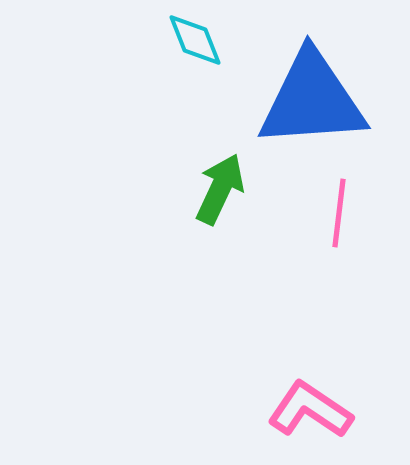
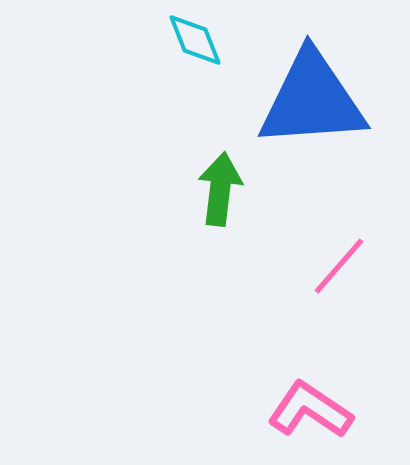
green arrow: rotated 18 degrees counterclockwise
pink line: moved 53 px down; rotated 34 degrees clockwise
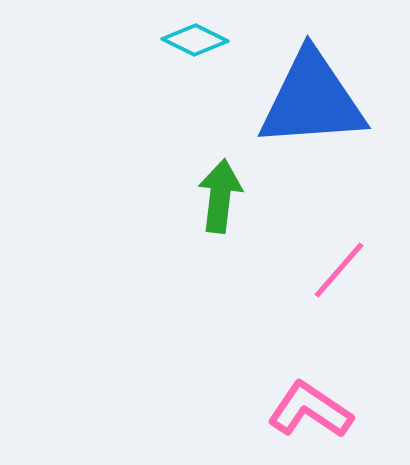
cyan diamond: rotated 42 degrees counterclockwise
green arrow: moved 7 px down
pink line: moved 4 px down
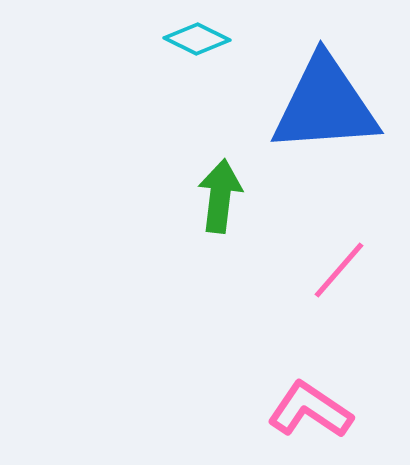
cyan diamond: moved 2 px right, 1 px up
blue triangle: moved 13 px right, 5 px down
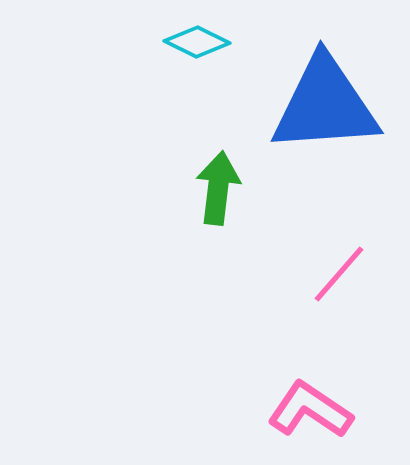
cyan diamond: moved 3 px down
green arrow: moved 2 px left, 8 px up
pink line: moved 4 px down
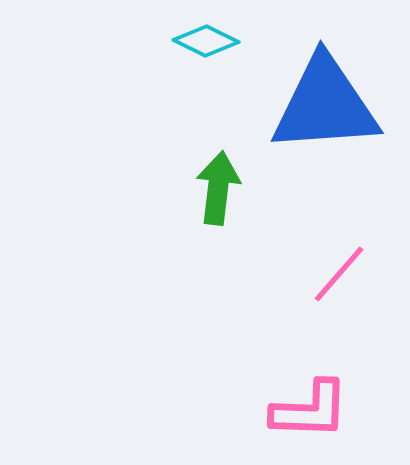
cyan diamond: moved 9 px right, 1 px up
pink L-shape: rotated 148 degrees clockwise
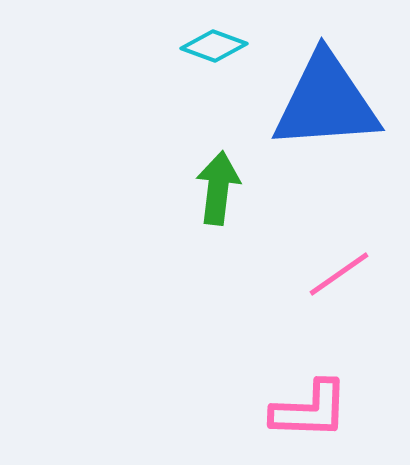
cyan diamond: moved 8 px right, 5 px down; rotated 6 degrees counterclockwise
blue triangle: moved 1 px right, 3 px up
pink line: rotated 14 degrees clockwise
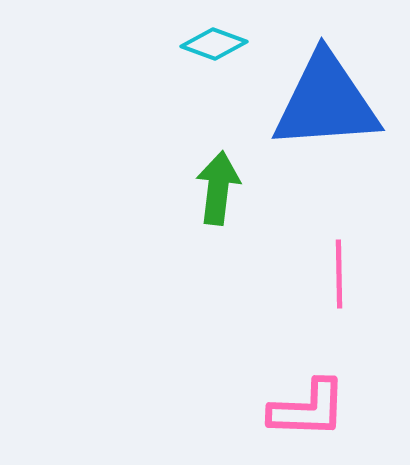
cyan diamond: moved 2 px up
pink line: rotated 56 degrees counterclockwise
pink L-shape: moved 2 px left, 1 px up
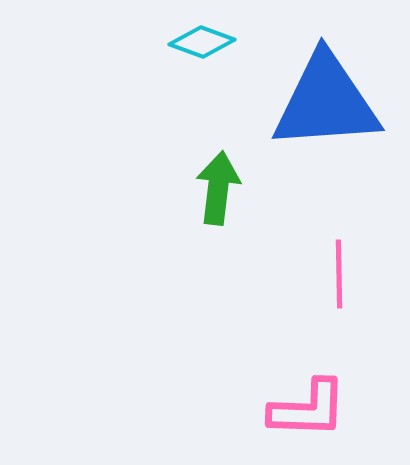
cyan diamond: moved 12 px left, 2 px up
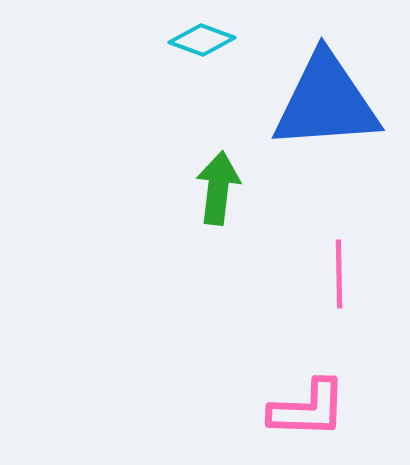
cyan diamond: moved 2 px up
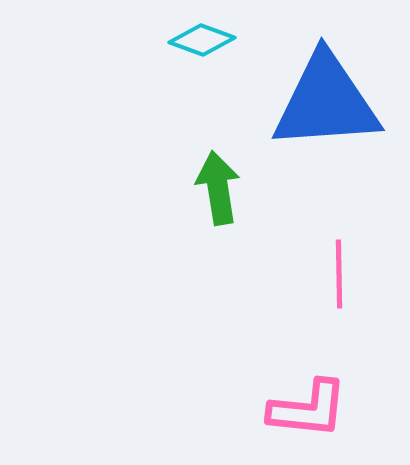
green arrow: rotated 16 degrees counterclockwise
pink L-shape: rotated 4 degrees clockwise
